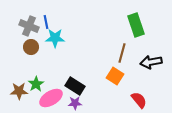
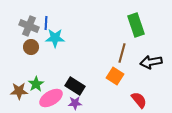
blue line: moved 1 px down; rotated 16 degrees clockwise
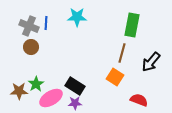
green rectangle: moved 4 px left; rotated 30 degrees clockwise
cyan star: moved 22 px right, 21 px up
black arrow: rotated 40 degrees counterclockwise
orange square: moved 1 px down
red semicircle: rotated 30 degrees counterclockwise
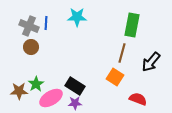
red semicircle: moved 1 px left, 1 px up
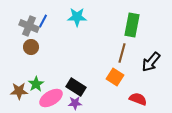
blue line: moved 3 px left, 2 px up; rotated 24 degrees clockwise
black rectangle: moved 1 px right, 1 px down
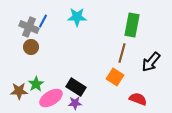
gray cross: moved 1 px down
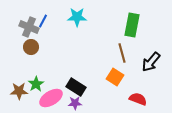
brown line: rotated 30 degrees counterclockwise
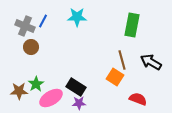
gray cross: moved 4 px left, 1 px up
brown line: moved 7 px down
black arrow: rotated 80 degrees clockwise
purple star: moved 4 px right
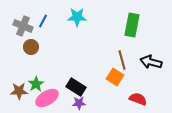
gray cross: moved 2 px left
black arrow: rotated 15 degrees counterclockwise
pink ellipse: moved 4 px left
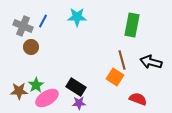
green star: moved 1 px down
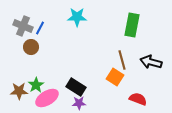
blue line: moved 3 px left, 7 px down
